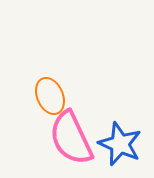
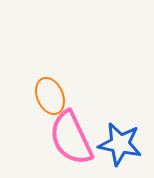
blue star: rotated 12 degrees counterclockwise
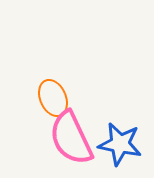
orange ellipse: moved 3 px right, 2 px down
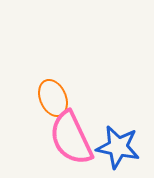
blue star: moved 2 px left, 3 px down
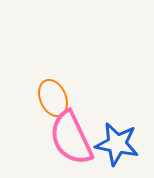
blue star: moved 1 px left, 3 px up
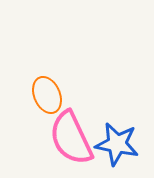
orange ellipse: moved 6 px left, 3 px up
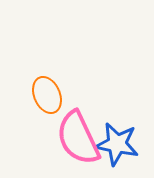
pink semicircle: moved 7 px right
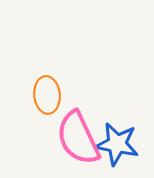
orange ellipse: rotated 18 degrees clockwise
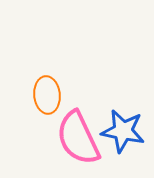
blue star: moved 6 px right, 13 px up
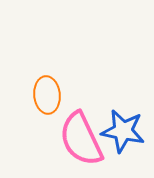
pink semicircle: moved 3 px right, 1 px down
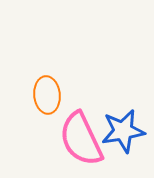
blue star: rotated 21 degrees counterclockwise
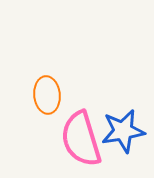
pink semicircle: rotated 8 degrees clockwise
